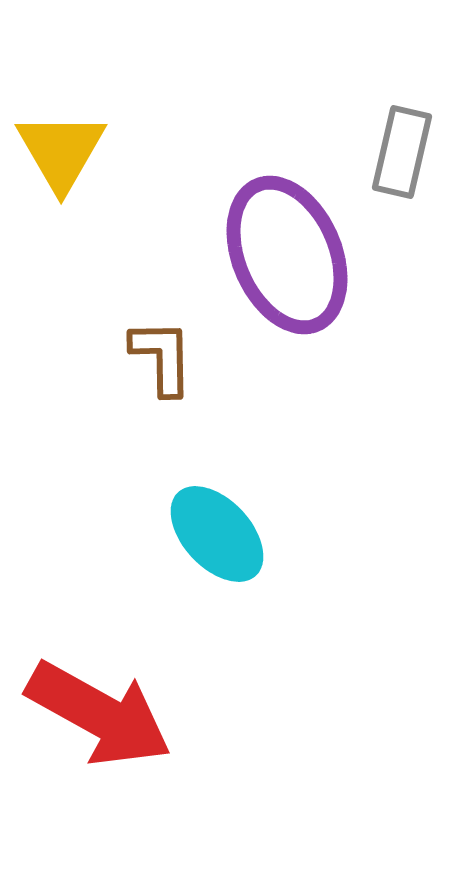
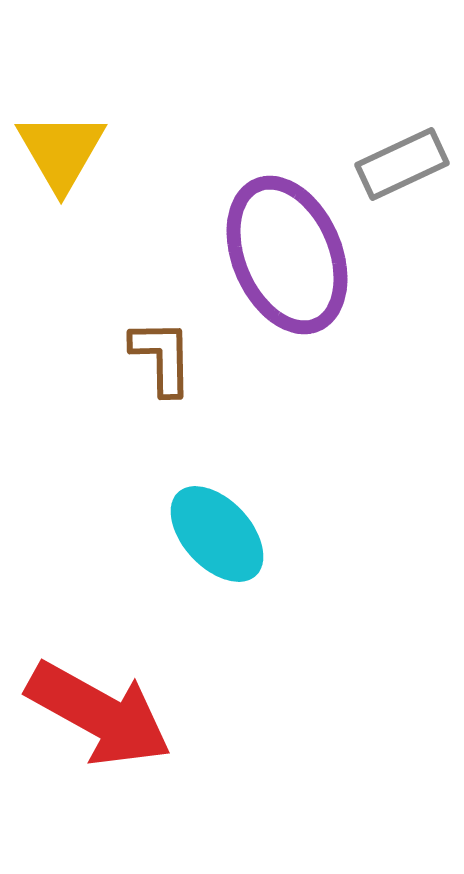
gray rectangle: moved 12 px down; rotated 52 degrees clockwise
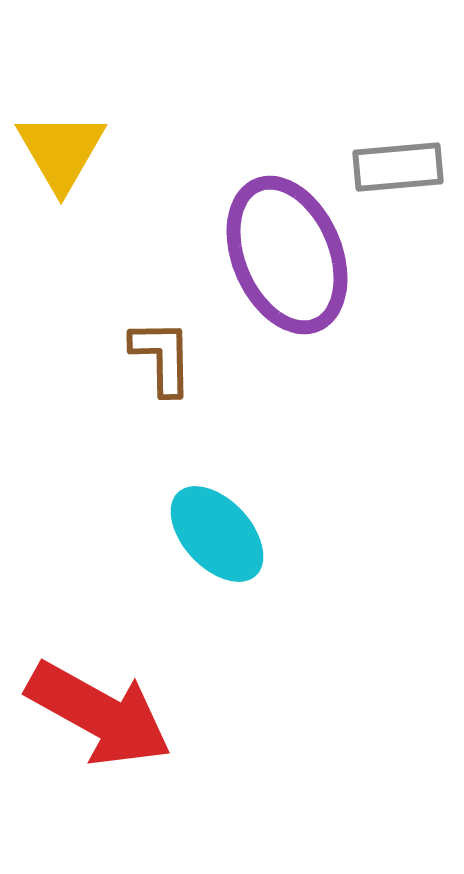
gray rectangle: moved 4 px left, 3 px down; rotated 20 degrees clockwise
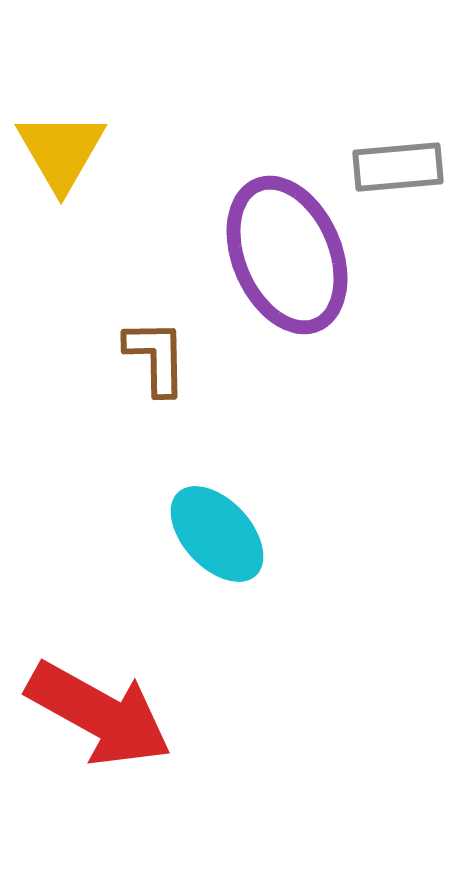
brown L-shape: moved 6 px left
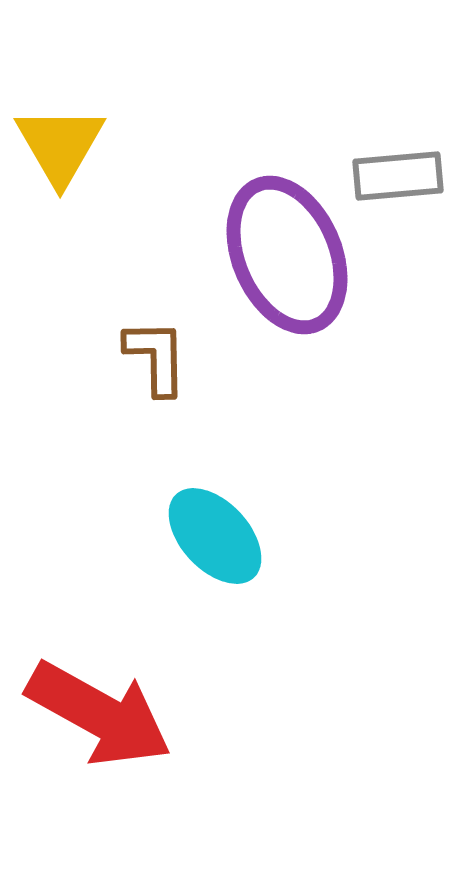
yellow triangle: moved 1 px left, 6 px up
gray rectangle: moved 9 px down
cyan ellipse: moved 2 px left, 2 px down
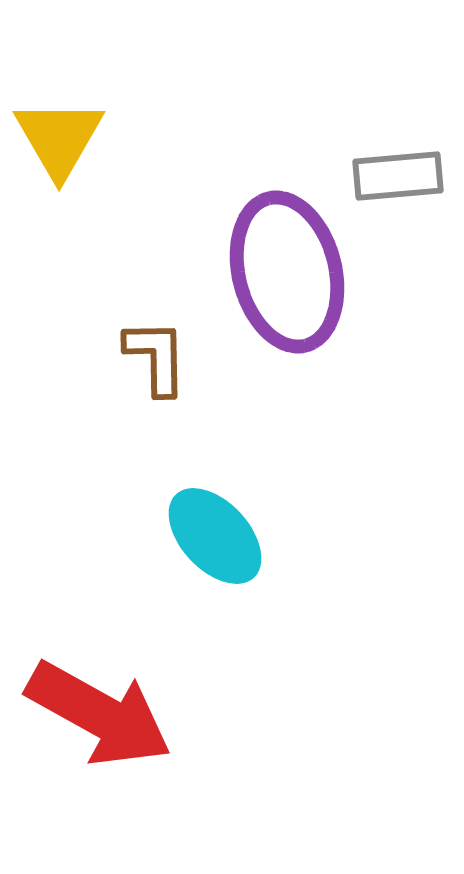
yellow triangle: moved 1 px left, 7 px up
purple ellipse: moved 17 px down; rotated 9 degrees clockwise
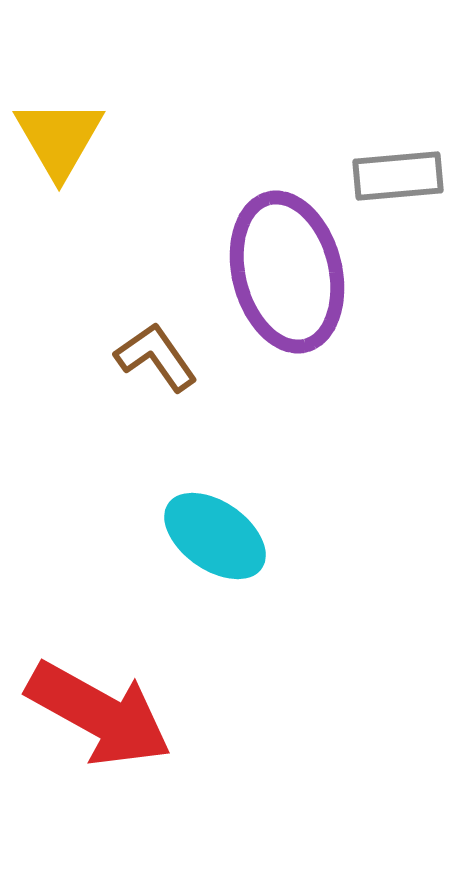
brown L-shape: rotated 34 degrees counterclockwise
cyan ellipse: rotated 12 degrees counterclockwise
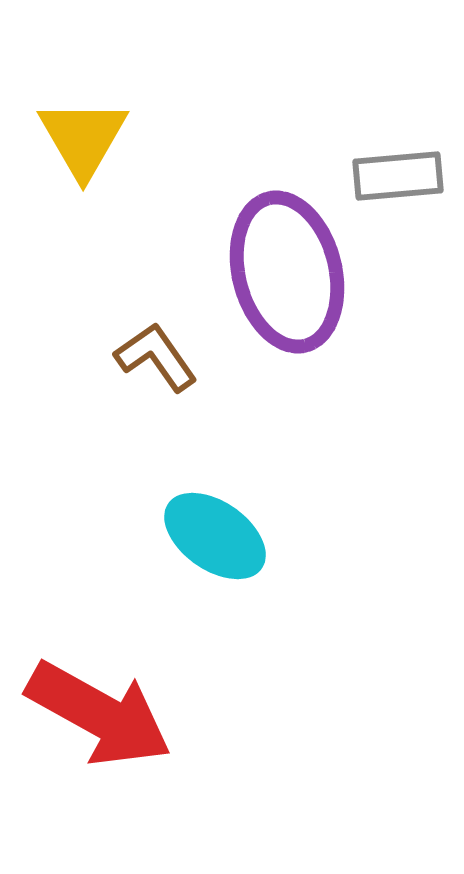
yellow triangle: moved 24 px right
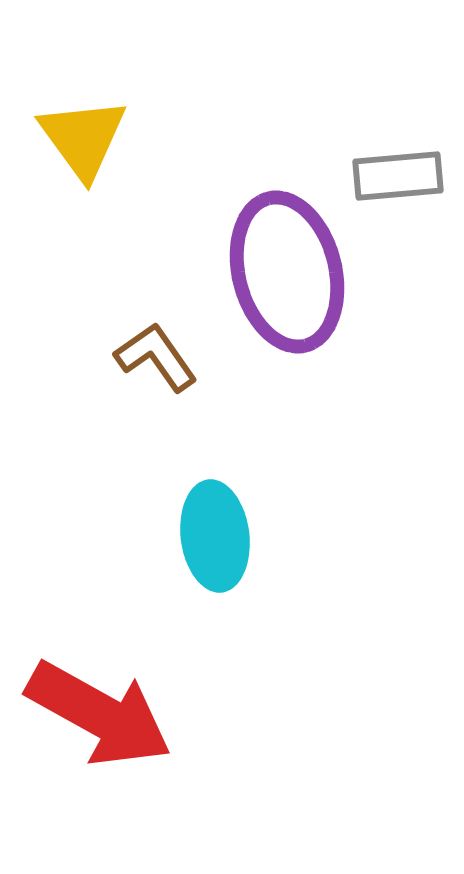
yellow triangle: rotated 6 degrees counterclockwise
cyan ellipse: rotated 48 degrees clockwise
